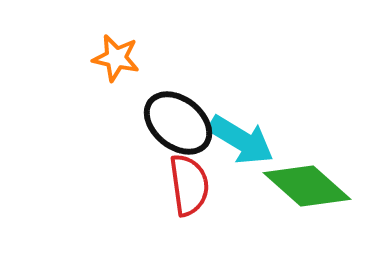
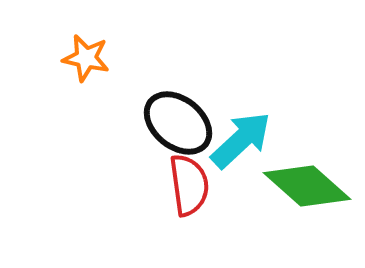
orange star: moved 30 px left
cyan arrow: rotated 74 degrees counterclockwise
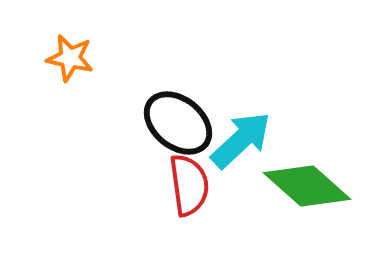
orange star: moved 16 px left
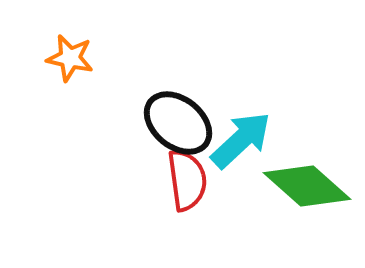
red semicircle: moved 2 px left, 5 px up
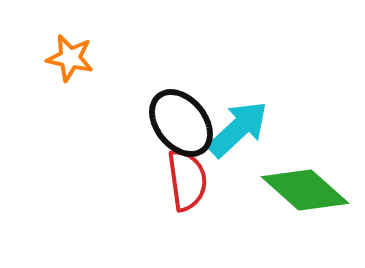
black ellipse: moved 3 px right; rotated 12 degrees clockwise
cyan arrow: moved 3 px left, 11 px up
green diamond: moved 2 px left, 4 px down
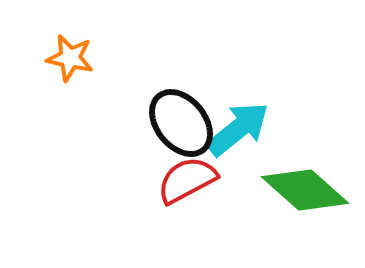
cyan arrow: rotated 4 degrees clockwise
red semicircle: rotated 110 degrees counterclockwise
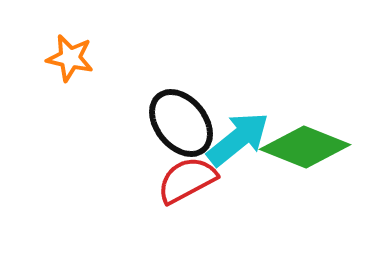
cyan arrow: moved 10 px down
green diamond: moved 43 px up; rotated 20 degrees counterclockwise
